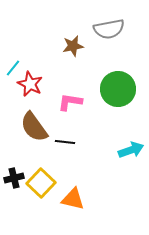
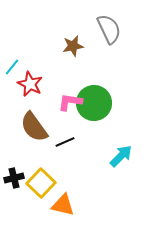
gray semicircle: rotated 104 degrees counterclockwise
cyan line: moved 1 px left, 1 px up
green circle: moved 24 px left, 14 px down
black line: rotated 30 degrees counterclockwise
cyan arrow: moved 10 px left, 6 px down; rotated 25 degrees counterclockwise
orange triangle: moved 10 px left, 6 px down
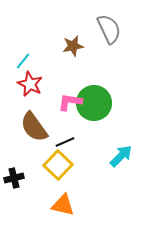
cyan line: moved 11 px right, 6 px up
yellow square: moved 17 px right, 18 px up
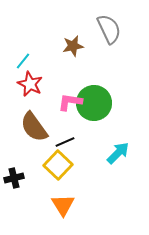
cyan arrow: moved 3 px left, 3 px up
orange triangle: rotated 45 degrees clockwise
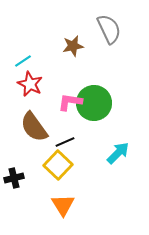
cyan line: rotated 18 degrees clockwise
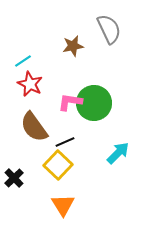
black cross: rotated 30 degrees counterclockwise
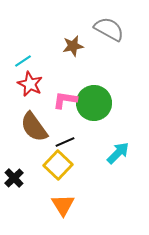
gray semicircle: rotated 36 degrees counterclockwise
pink L-shape: moved 5 px left, 2 px up
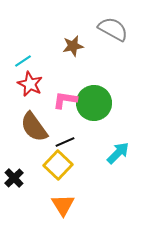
gray semicircle: moved 4 px right
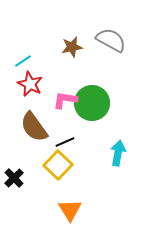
gray semicircle: moved 2 px left, 11 px down
brown star: moved 1 px left, 1 px down
green circle: moved 2 px left
cyan arrow: rotated 35 degrees counterclockwise
orange triangle: moved 7 px right, 5 px down
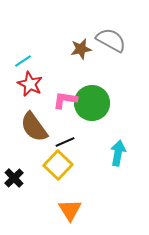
brown star: moved 9 px right, 2 px down
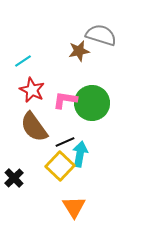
gray semicircle: moved 10 px left, 5 px up; rotated 12 degrees counterclockwise
brown star: moved 2 px left, 2 px down
red star: moved 2 px right, 6 px down
cyan arrow: moved 38 px left, 1 px down
yellow square: moved 2 px right, 1 px down
orange triangle: moved 4 px right, 3 px up
